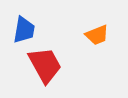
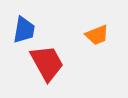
red trapezoid: moved 2 px right, 2 px up
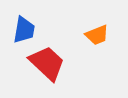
red trapezoid: rotated 18 degrees counterclockwise
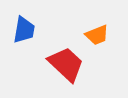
red trapezoid: moved 19 px right, 1 px down
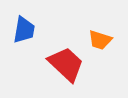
orange trapezoid: moved 3 px right, 5 px down; rotated 40 degrees clockwise
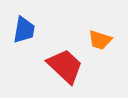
red trapezoid: moved 1 px left, 2 px down
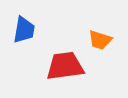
red trapezoid: rotated 51 degrees counterclockwise
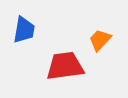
orange trapezoid: rotated 115 degrees clockwise
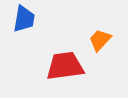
blue trapezoid: moved 11 px up
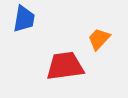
orange trapezoid: moved 1 px left, 1 px up
